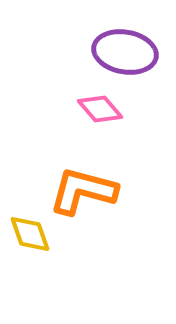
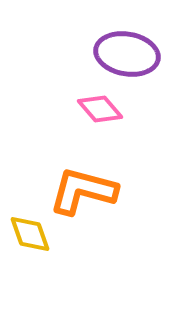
purple ellipse: moved 2 px right, 2 px down
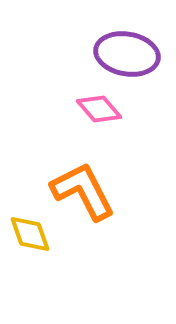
pink diamond: moved 1 px left
orange L-shape: rotated 48 degrees clockwise
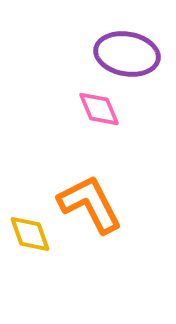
pink diamond: rotated 18 degrees clockwise
orange L-shape: moved 7 px right, 13 px down
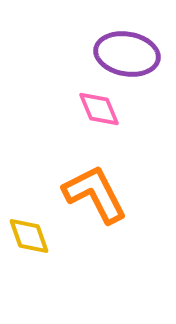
orange L-shape: moved 5 px right, 10 px up
yellow diamond: moved 1 px left, 2 px down
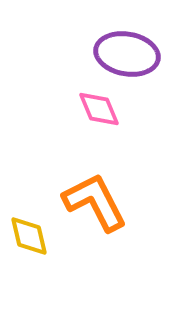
orange L-shape: moved 8 px down
yellow diamond: rotated 6 degrees clockwise
